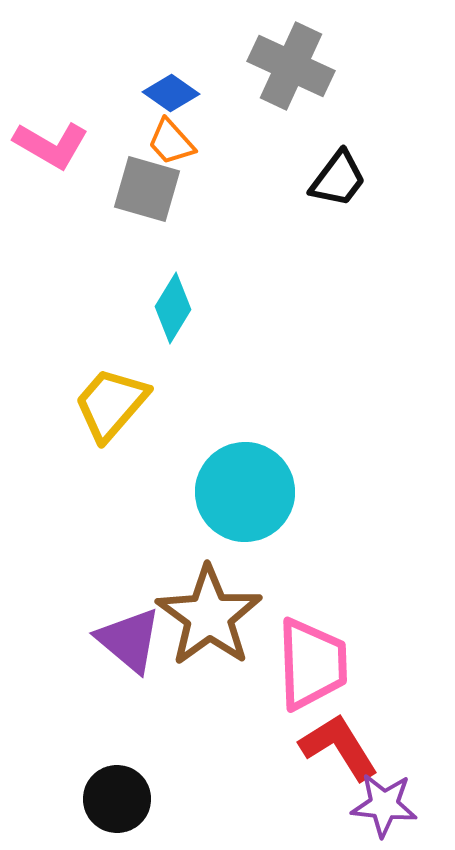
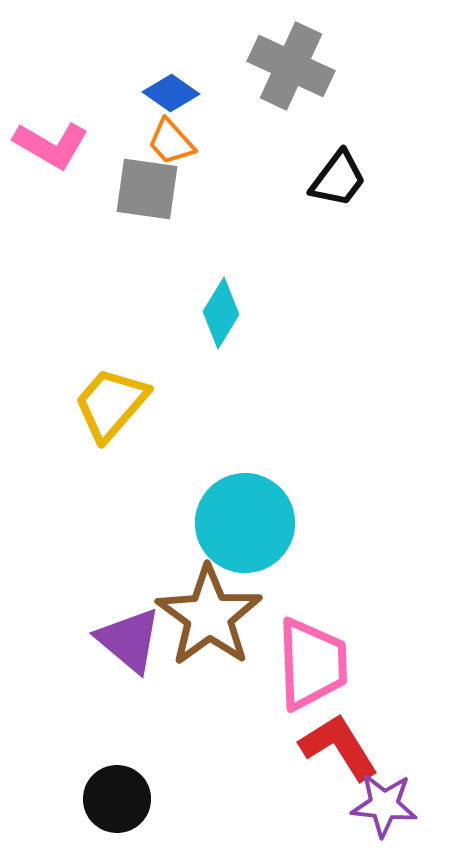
gray square: rotated 8 degrees counterclockwise
cyan diamond: moved 48 px right, 5 px down
cyan circle: moved 31 px down
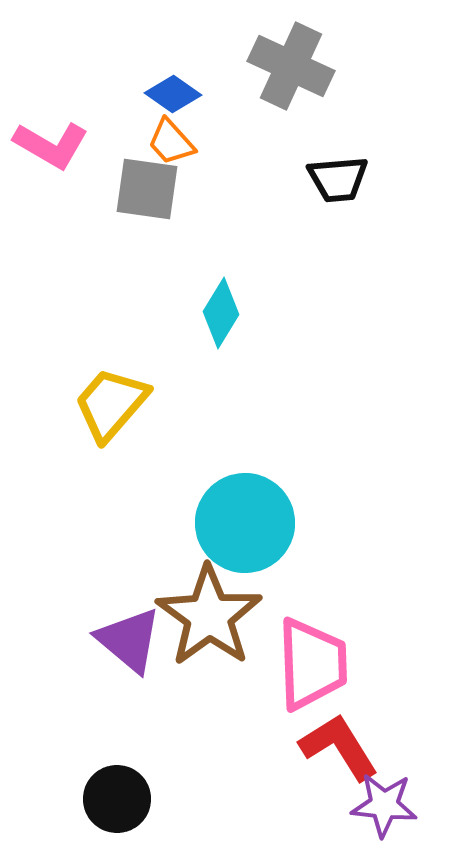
blue diamond: moved 2 px right, 1 px down
black trapezoid: rotated 48 degrees clockwise
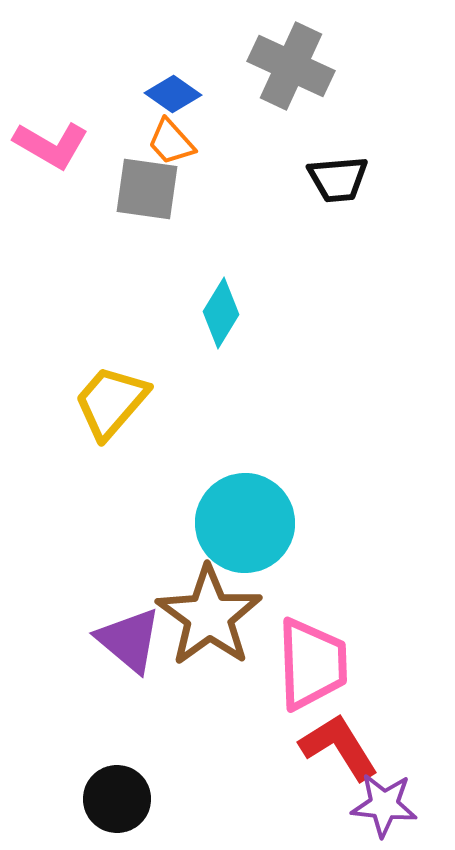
yellow trapezoid: moved 2 px up
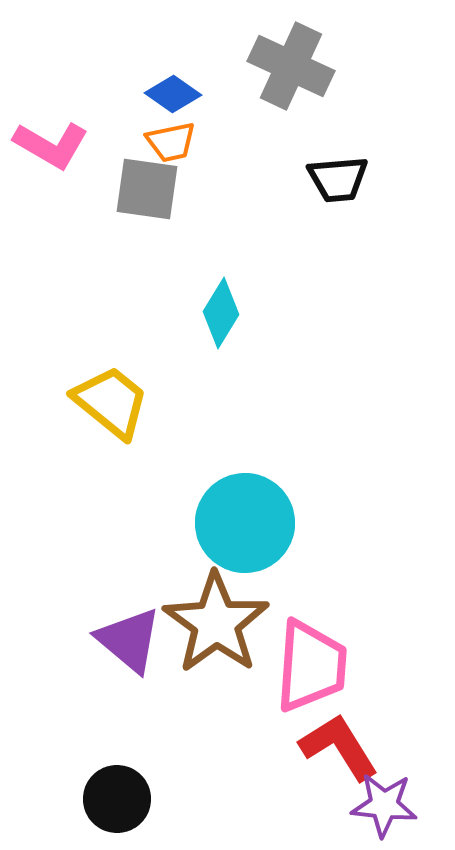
orange trapezoid: rotated 60 degrees counterclockwise
yellow trapezoid: rotated 88 degrees clockwise
brown star: moved 7 px right, 7 px down
pink trapezoid: moved 1 px left, 2 px down; rotated 6 degrees clockwise
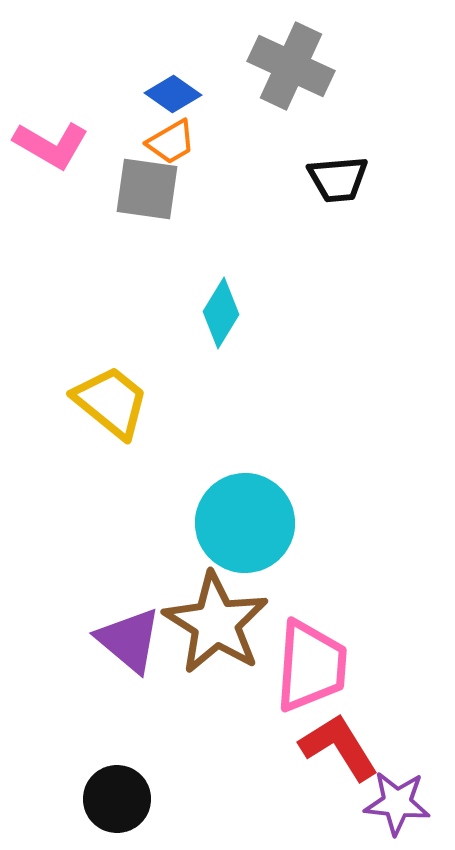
orange trapezoid: rotated 18 degrees counterclockwise
brown star: rotated 4 degrees counterclockwise
purple star: moved 13 px right, 2 px up
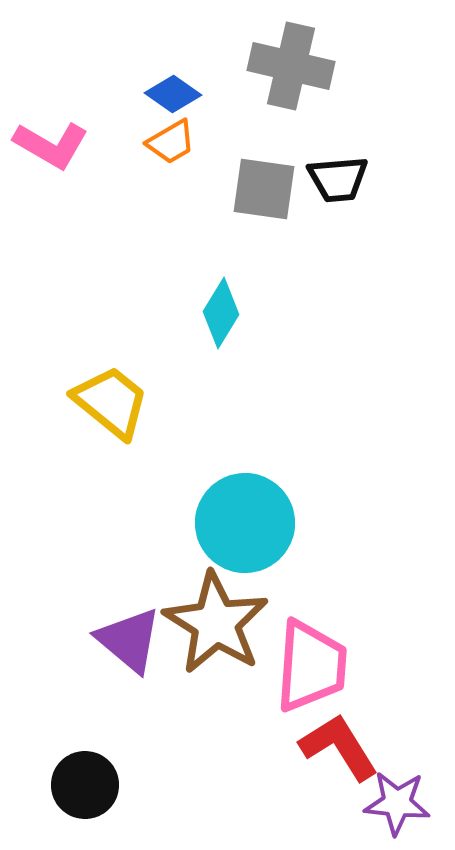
gray cross: rotated 12 degrees counterclockwise
gray square: moved 117 px right
black circle: moved 32 px left, 14 px up
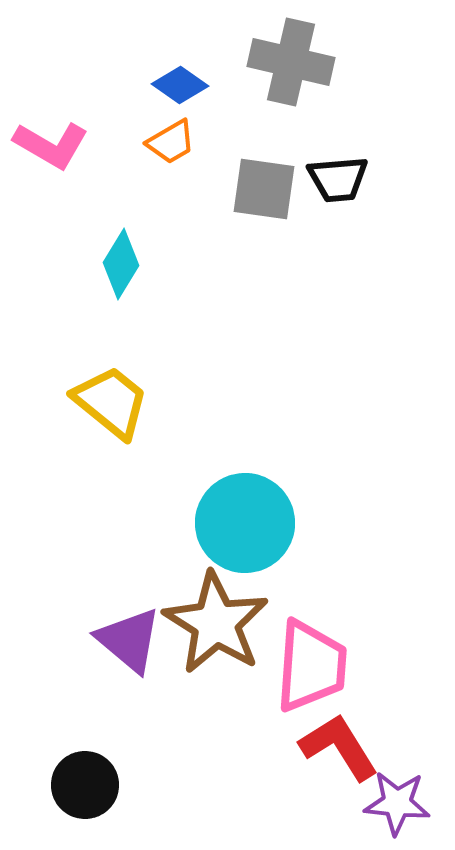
gray cross: moved 4 px up
blue diamond: moved 7 px right, 9 px up
cyan diamond: moved 100 px left, 49 px up
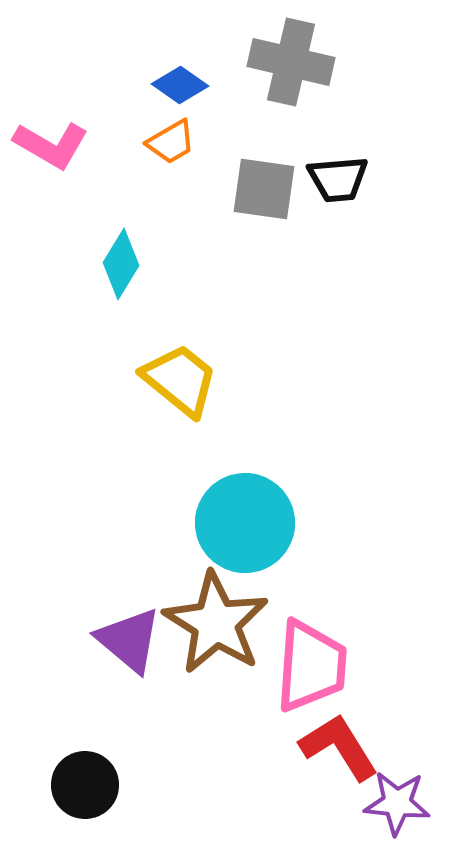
yellow trapezoid: moved 69 px right, 22 px up
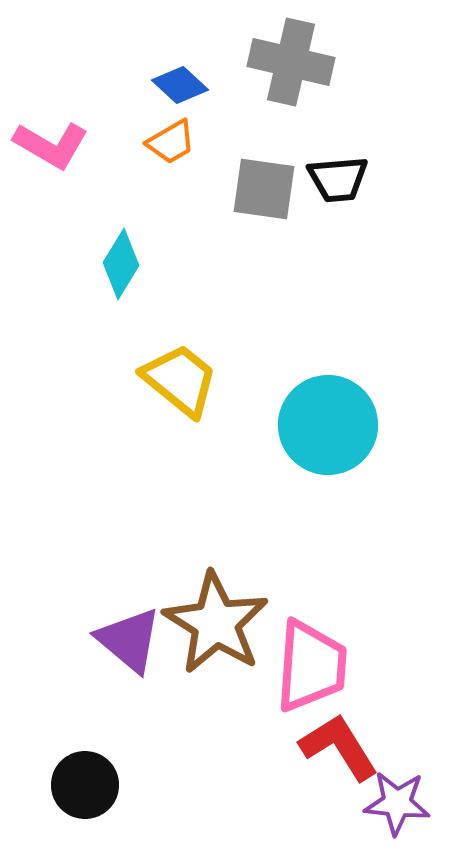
blue diamond: rotated 8 degrees clockwise
cyan circle: moved 83 px right, 98 px up
